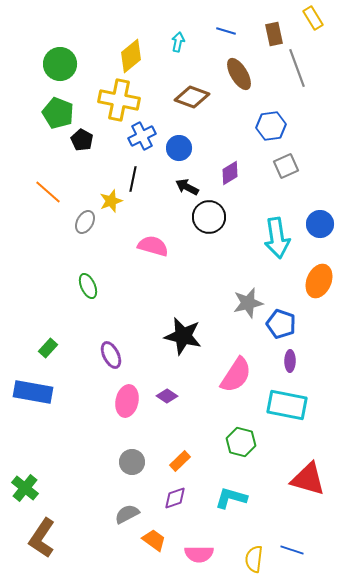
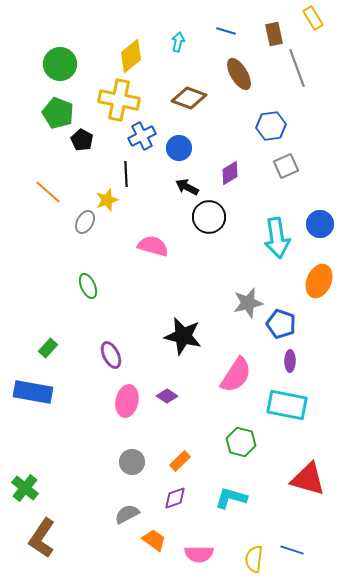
brown diamond at (192, 97): moved 3 px left, 1 px down
black line at (133, 179): moved 7 px left, 5 px up; rotated 15 degrees counterclockwise
yellow star at (111, 201): moved 4 px left, 1 px up
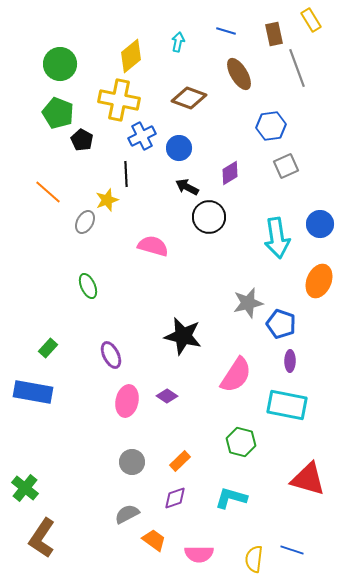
yellow rectangle at (313, 18): moved 2 px left, 2 px down
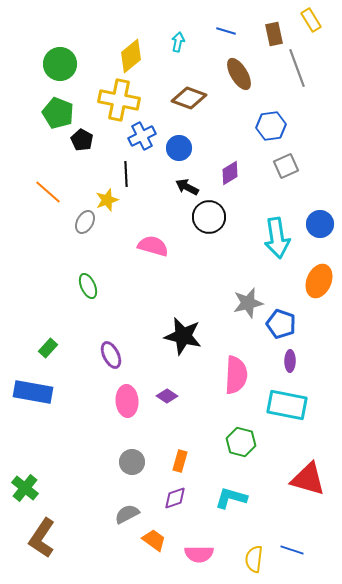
pink semicircle at (236, 375): rotated 30 degrees counterclockwise
pink ellipse at (127, 401): rotated 16 degrees counterclockwise
orange rectangle at (180, 461): rotated 30 degrees counterclockwise
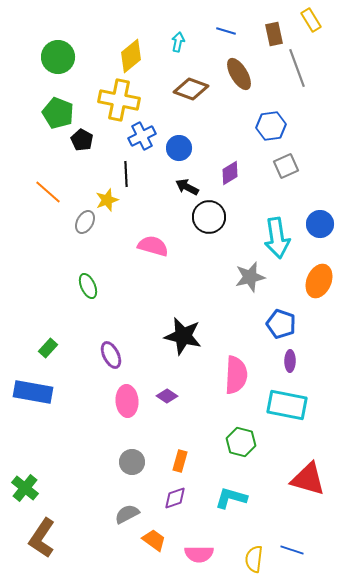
green circle at (60, 64): moved 2 px left, 7 px up
brown diamond at (189, 98): moved 2 px right, 9 px up
gray star at (248, 303): moved 2 px right, 26 px up
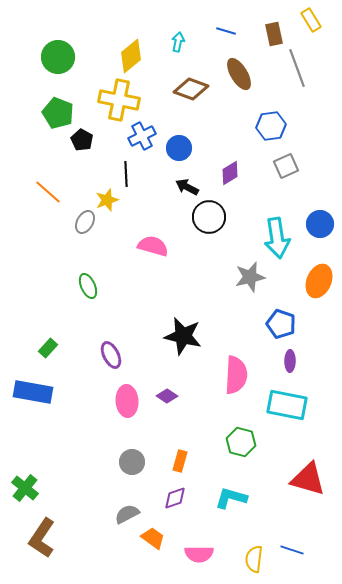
orange trapezoid at (154, 540): moved 1 px left, 2 px up
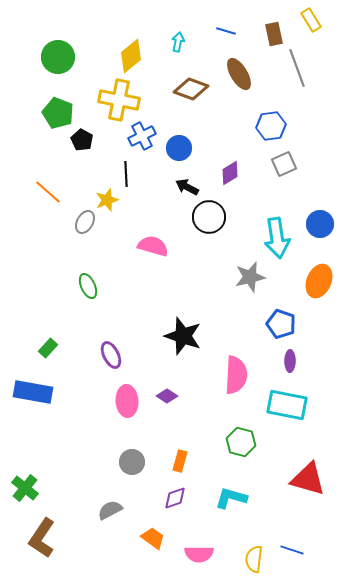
gray square at (286, 166): moved 2 px left, 2 px up
black star at (183, 336): rotated 6 degrees clockwise
gray semicircle at (127, 514): moved 17 px left, 4 px up
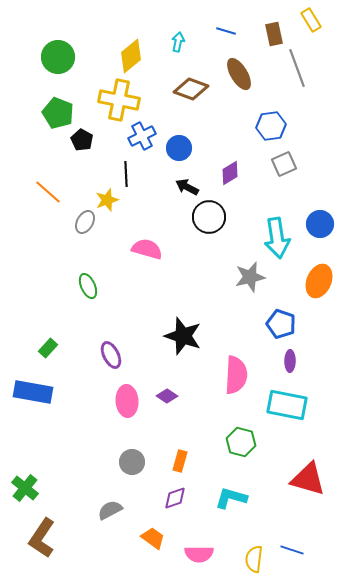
pink semicircle at (153, 246): moved 6 px left, 3 px down
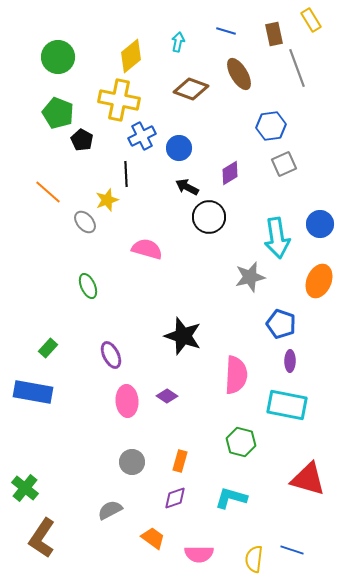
gray ellipse at (85, 222): rotated 70 degrees counterclockwise
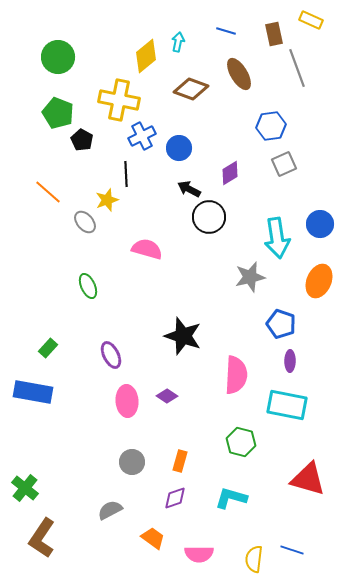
yellow rectangle at (311, 20): rotated 35 degrees counterclockwise
yellow diamond at (131, 56): moved 15 px right
black arrow at (187, 187): moved 2 px right, 2 px down
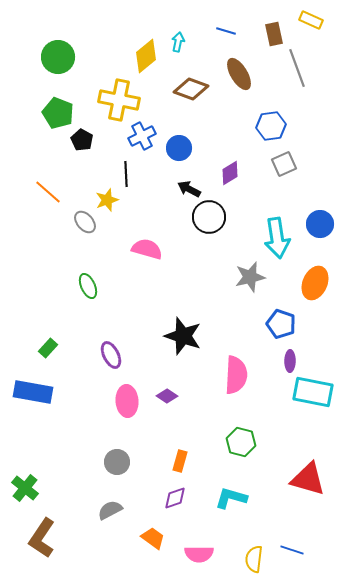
orange ellipse at (319, 281): moved 4 px left, 2 px down
cyan rectangle at (287, 405): moved 26 px right, 13 px up
gray circle at (132, 462): moved 15 px left
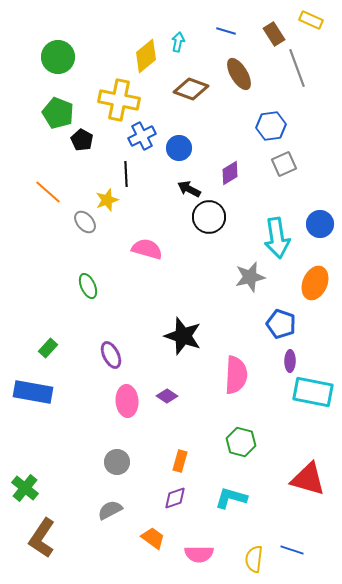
brown rectangle at (274, 34): rotated 20 degrees counterclockwise
